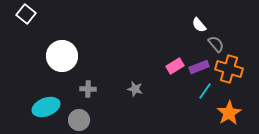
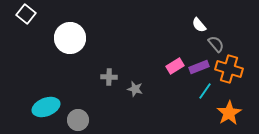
white circle: moved 8 px right, 18 px up
gray cross: moved 21 px right, 12 px up
gray circle: moved 1 px left
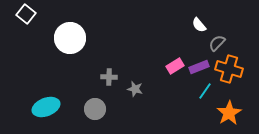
gray semicircle: moved 1 px right, 1 px up; rotated 96 degrees counterclockwise
gray circle: moved 17 px right, 11 px up
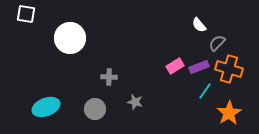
white square: rotated 30 degrees counterclockwise
gray star: moved 13 px down
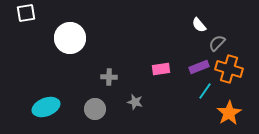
white square: moved 1 px up; rotated 18 degrees counterclockwise
pink rectangle: moved 14 px left, 3 px down; rotated 24 degrees clockwise
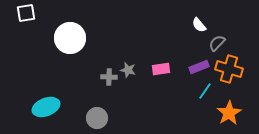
gray star: moved 7 px left, 32 px up
gray circle: moved 2 px right, 9 px down
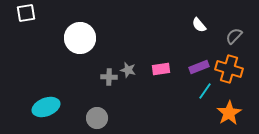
white circle: moved 10 px right
gray semicircle: moved 17 px right, 7 px up
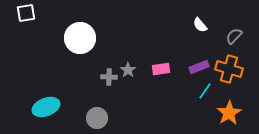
white semicircle: moved 1 px right
gray star: rotated 21 degrees clockwise
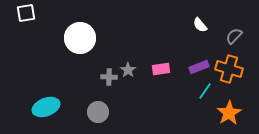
gray circle: moved 1 px right, 6 px up
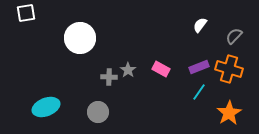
white semicircle: rotated 77 degrees clockwise
pink rectangle: rotated 36 degrees clockwise
cyan line: moved 6 px left, 1 px down
